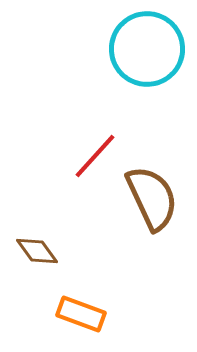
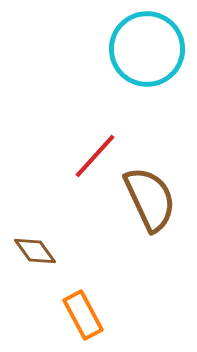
brown semicircle: moved 2 px left, 1 px down
brown diamond: moved 2 px left
orange rectangle: moved 2 px right, 1 px down; rotated 42 degrees clockwise
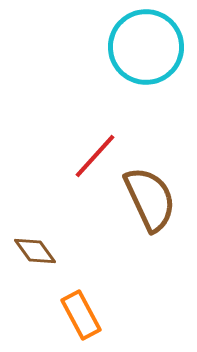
cyan circle: moved 1 px left, 2 px up
orange rectangle: moved 2 px left
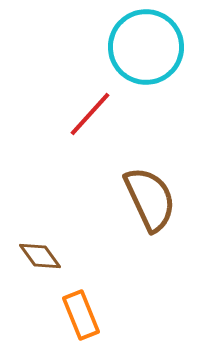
red line: moved 5 px left, 42 px up
brown diamond: moved 5 px right, 5 px down
orange rectangle: rotated 6 degrees clockwise
